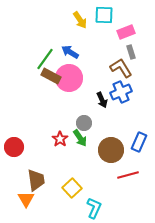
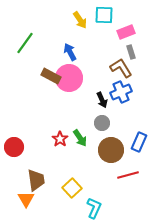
blue arrow: rotated 30 degrees clockwise
green line: moved 20 px left, 16 px up
gray circle: moved 18 px right
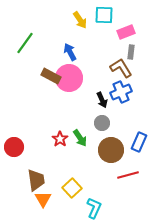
gray rectangle: rotated 24 degrees clockwise
orange triangle: moved 17 px right
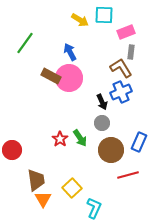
yellow arrow: rotated 24 degrees counterclockwise
black arrow: moved 2 px down
red circle: moved 2 px left, 3 px down
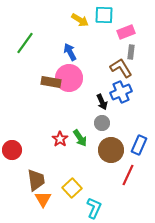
brown rectangle: moved 6 px down; rotated 18 degrees counterclockwise
blue rectangle: moved 3 px down
red line: rotated 50 degrees counterclockwise
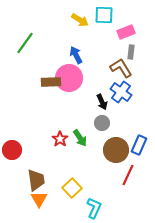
blue arrow: moved 6 px right, 3 px down
brown rectangle: rotated 12 degrees counterclockwise
blue cross: rotated 30 degrees counterclockwise
brown circle: moved 5 px right
orange triangle: moved 4 px left
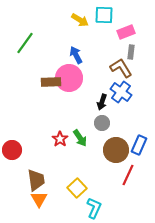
black arrow: rotated 42 degrees clockwise
yellow square: moved 5 px right
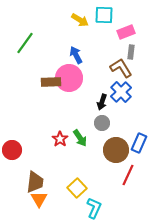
blue cross: rotated 10 degrees clockwise
blue rectangle: moved 2 px up
brown trapezoid: moved 1 px left, 2 px down; rotated 15 degrees clockwise
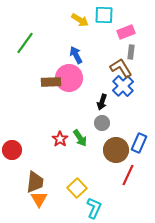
blue cross: moved 2 px right, 6 px up
